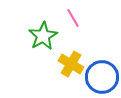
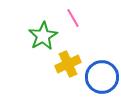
yellow cross: moved 3 px left; rotated 35 degrees clockwise
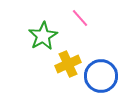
pink line: moved 7 px right; rotated 12 degrees counterclockwise
blue circle: moved 1 px left, 1 px up
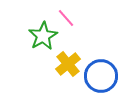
pink line: moved 14 px left
yellow cross: rotated 15 degrees counterclockwise
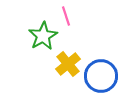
pink line: moved 2 px up; rotated 24 degrees clockwise
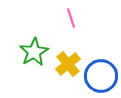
pink line: moved 5 px right, 2 px down
green star: moved 9 px left, 16 px down
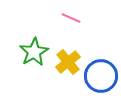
pink line: rotated 48 degrees counterclockwise
yellow cross: moved 2 px up
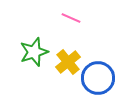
green star: rotated 12 degrees clockwise
blue circle: moved 3 px left, 2 px down
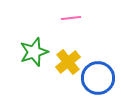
pink line: rotated 30 degrees counterclockwise
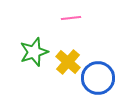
yellow cross: rotated 10 degrees counterclockwise
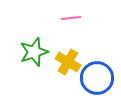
yellow cross: rotated 10 degrees counterclockwise
blue circle: moved 1 px left
